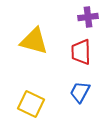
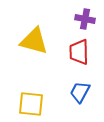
purple cross: moved 3 px left, 2 px down; rotated 18 degrees clockwise
red trapezoid: moved 2 px left
yellow square: rotated 20 degrees counterclockwise
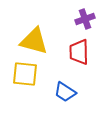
purple cross: rotated 30 degrees counterclockwise
blue trapezoid: moved 15 px left; rotated 85 degrees counterclockwise
yellow square: moved 6 px left, 30 px up
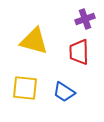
yellow square: moved 14 px down
blue trapezoid: moved 1 px left
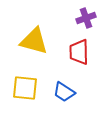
purple cross: moved 1 px right, 1 px up
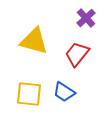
purple cross: rotated 24 degrees counterclockwise
red trapezoid: moved 2 px left, 2 px down; rotated 40 degrees clockwise
yellow square: moved 4 px right, 6 px down
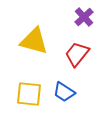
purple cross: moved 2 px left, 1 px up
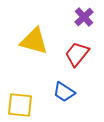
yellow square: moved 9 px left, 11 px down
